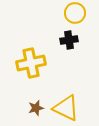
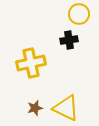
yellow circle: moved 4 px right, 1 px down
brown star: moved 1 px left
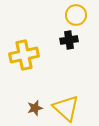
yellow circle: moved 3 px left, 1 px down
yellow cross: moved 7 px left, 8 px up
yellow triangle: rotated 16 degrees clockwise
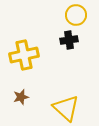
brown star: moved 14 px left, 11 px up
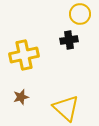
yellow circle: moved 4 px right, 1 px up
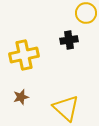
yellow circle: moved 6 px right, 1 px up
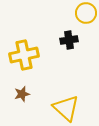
brown star: moved 1 px right, 3 px up
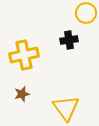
yellow triangle: rotated 12 degrees clockwise
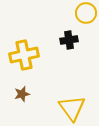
yellow triangle: moved 6 px right
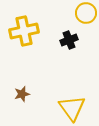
black cross: rotated 12 degrees counterclockwise
yellow cross: moved 24 px up
